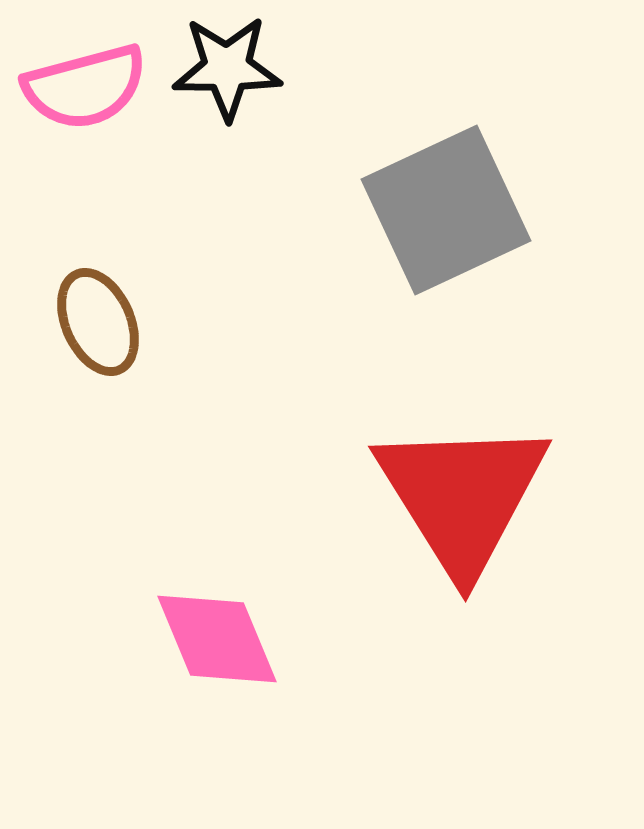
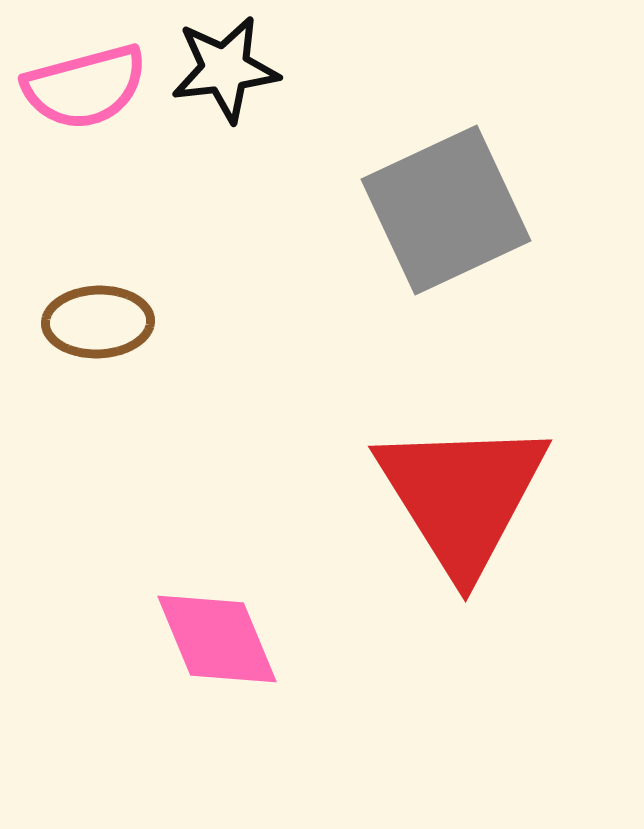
black star: moved 2 px left, 1 px down; rotated 7 degrees counterclockwise
brown ellipse: rotated 68 degrees counterclockwise
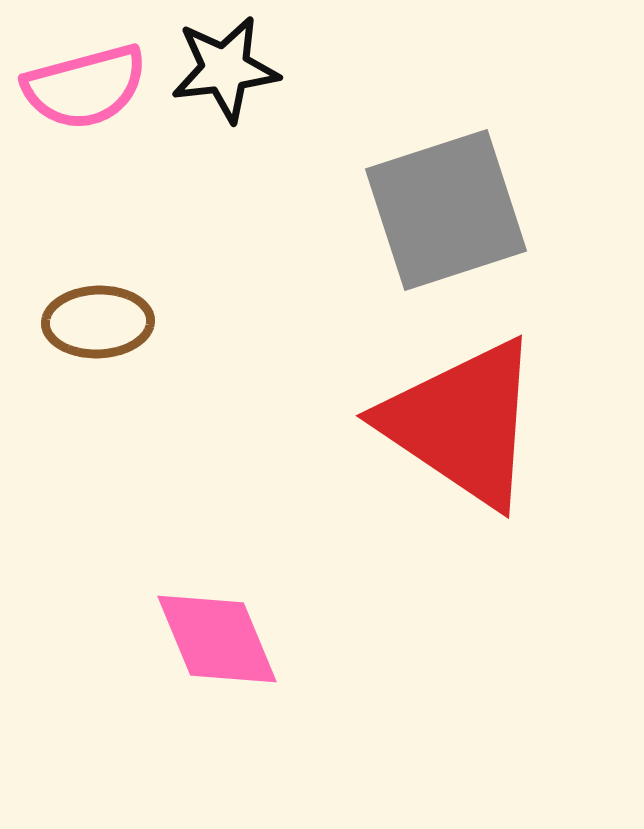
gray square: rotated 7 degrees clockwise
red triangle: moved 73 px up; rotated 24 degrees counterclockwise
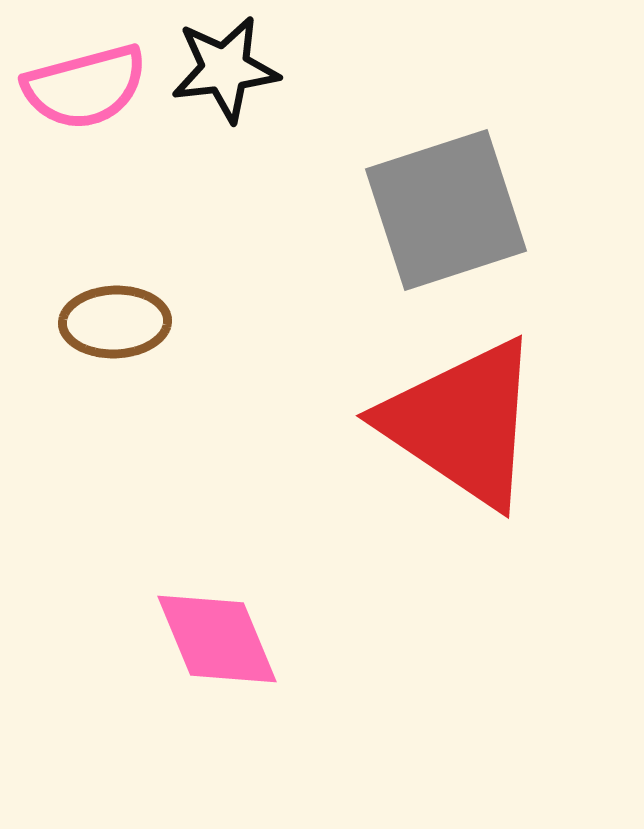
brown ellipse: moved 17 px right
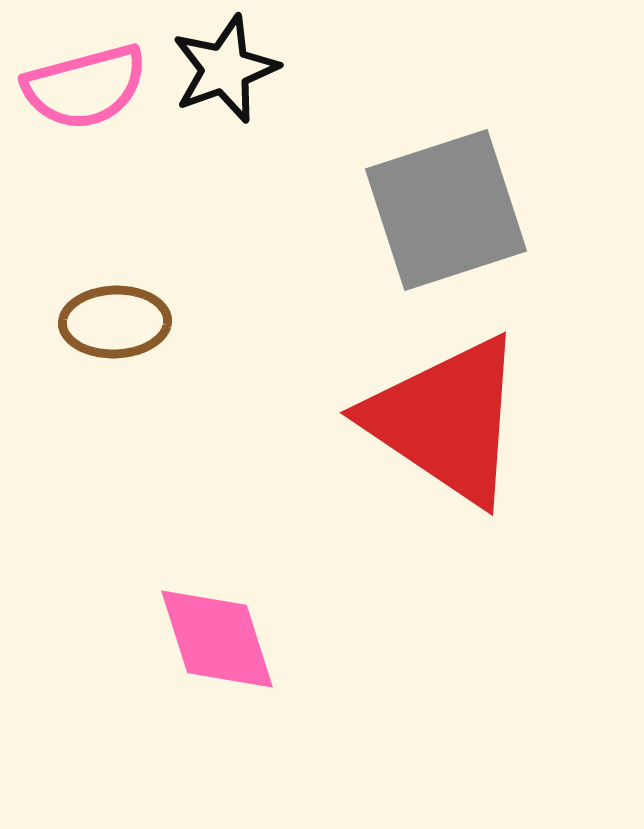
black star: rotated 13 degrees counterclockwise
red triangle: moved 16 px left, 3 px up
pink diamond: rotated 5 degrees clockwise
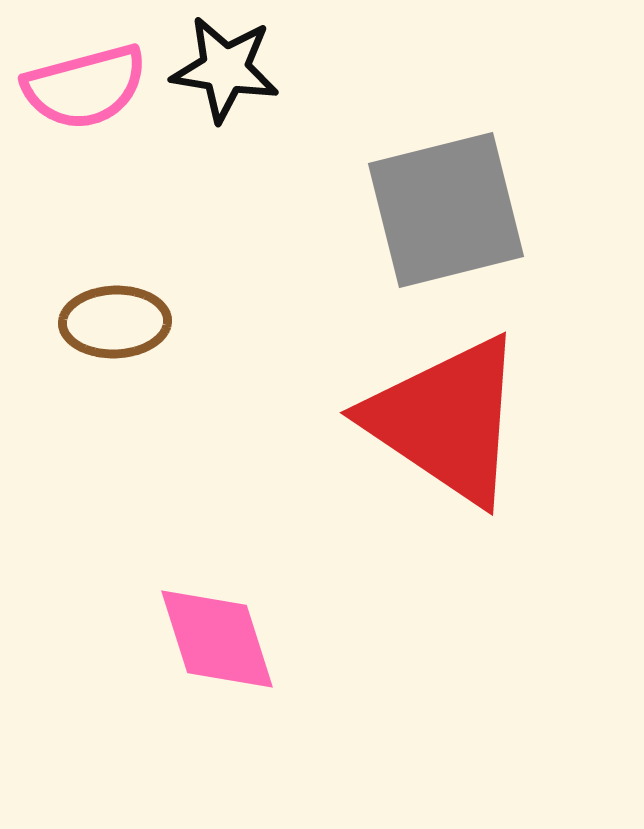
black star: rotated 29 degrees clockwise
gray square: rotated 4 degrees clockwise
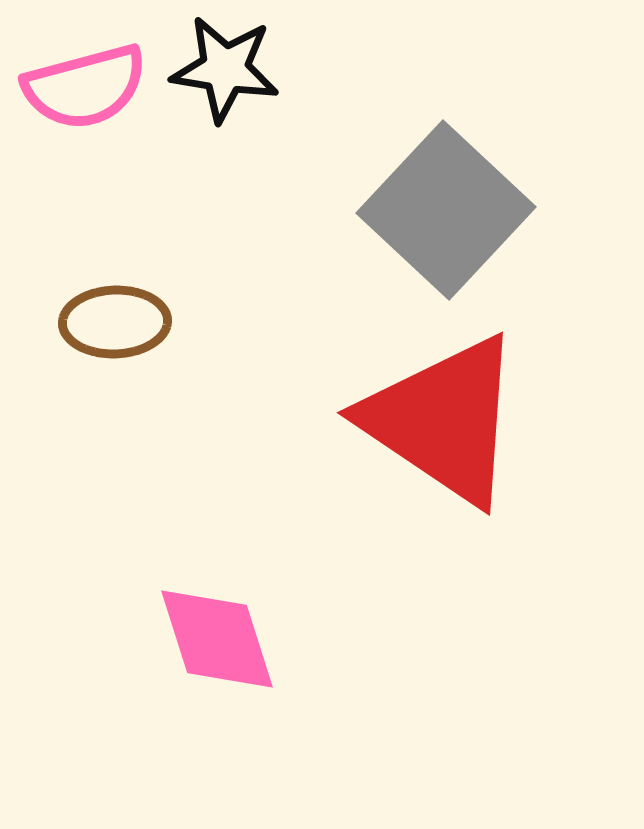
gray square: rotated 33 degrees counterclockwise
red triangle: moved 3 px left
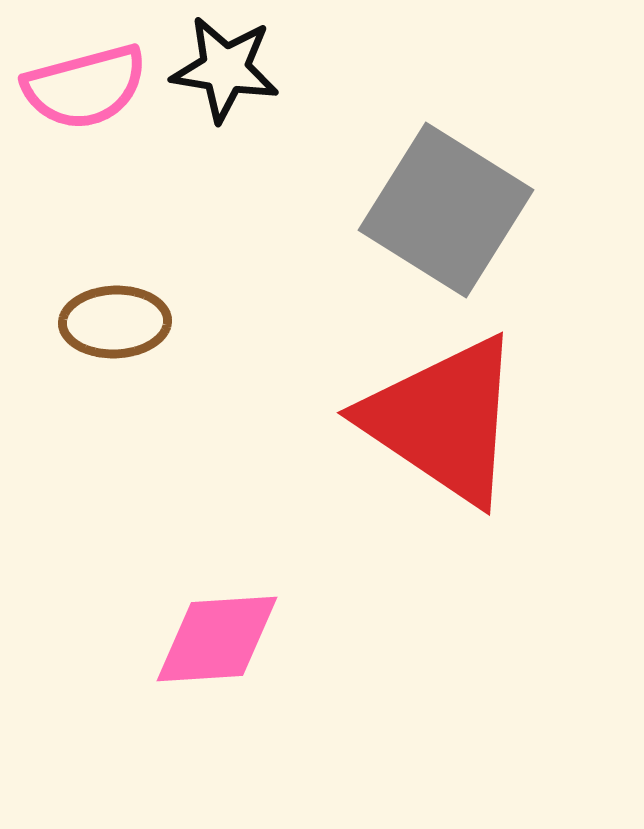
gray square: rotated 11 degrees counterclockwise
pink diamond: rotated 76 degrees counterclockwise
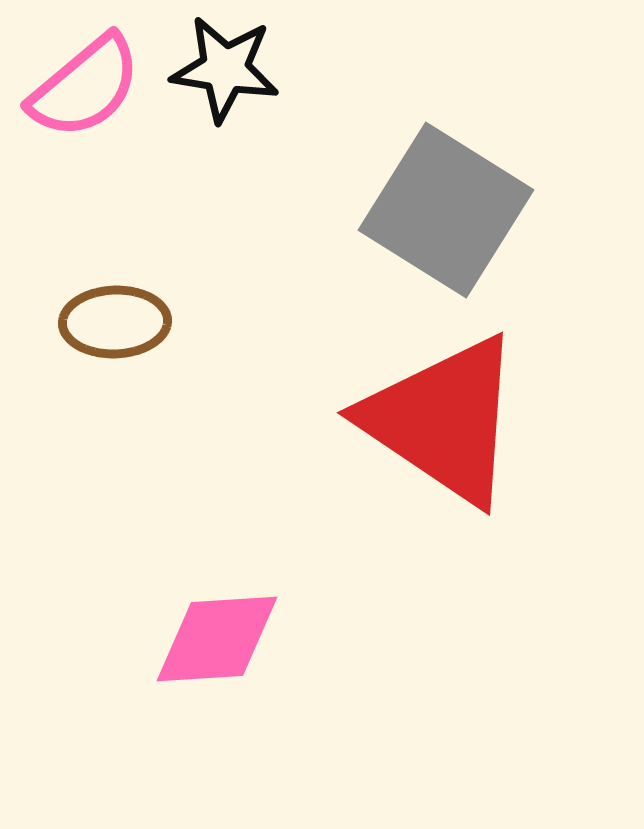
pink semicircle: rotated 25 degrees counterclockwise
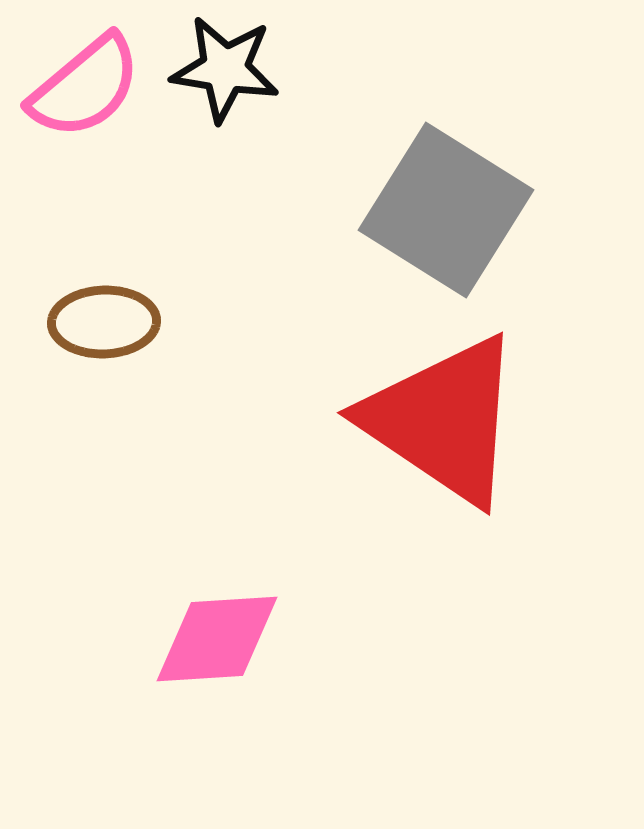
brown ellipse: moved 11 px left
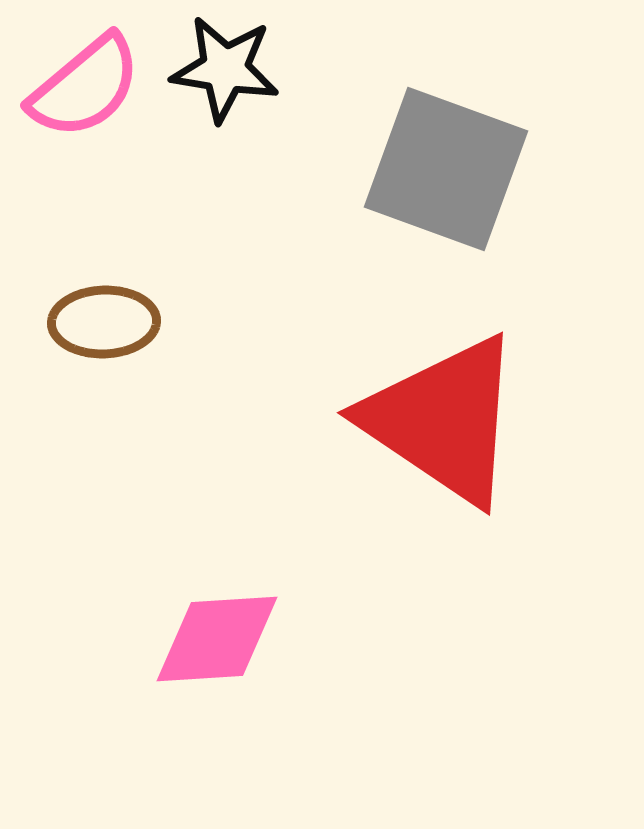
gray square: moved 41 px up; rotated 12 degrees counterclockwise
